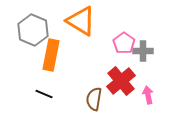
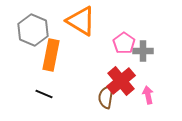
brown semicircle: moved 12 px right, 2 px up
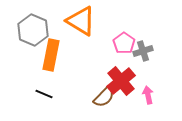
gray cross: rotated 18 degrees counterclockwise
brown semicircle: moved 2 px left; rotated 145 degrees counterclockwise
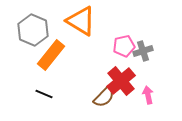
pink pentagon: moved 3 px down; rotated 25 degrees clockwise
orange rectangle: rotated 28 degrees clockwise
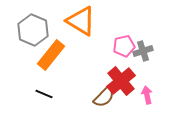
pink arrow: moved 1 px left
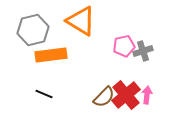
gray hexagon: rotated 24 degrees clockwise
orange rectangle: rotated 44 degrees clockwise
red cross: moved 5 px right, 14 px down
pink arrow: rotated 18 degrees clockwise
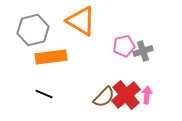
orange rectangle: moved 2 px down
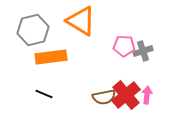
pink pentagon: rotated 15 degrees clockwise
brown semicircle: rotated 35 degrees clockwise
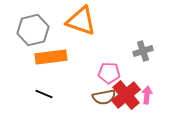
orange triangle: rotated 12 degrees counterclockwise
pink pentagon: moved 15 px left, 27 px down
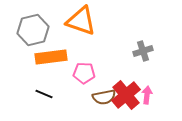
pink pentagon: moved 25 px left
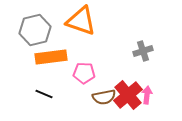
gray hexagon: moved 2 px right
red cross: moved 2 px right
